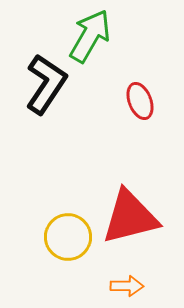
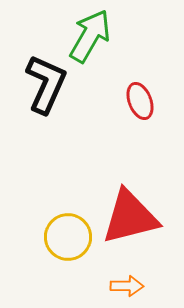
black L-shape: rotated 10 degrees counterclockwise
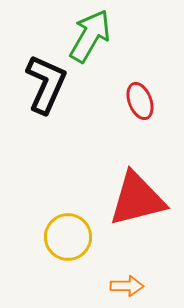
red triangle: moved 7 px right, 18 px up
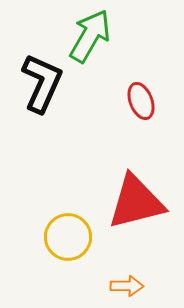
black L-shape: moved 4 px left, 1 px up
red ellipse: moved 1 px right
red triangle: moved 1 px left, 3 px down
